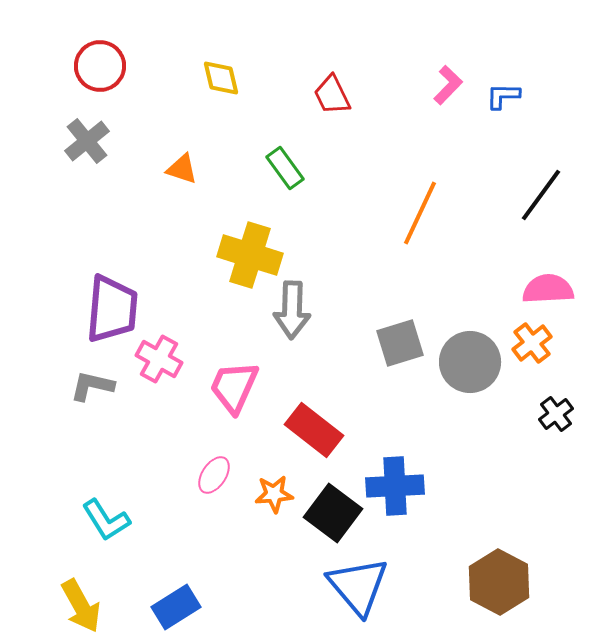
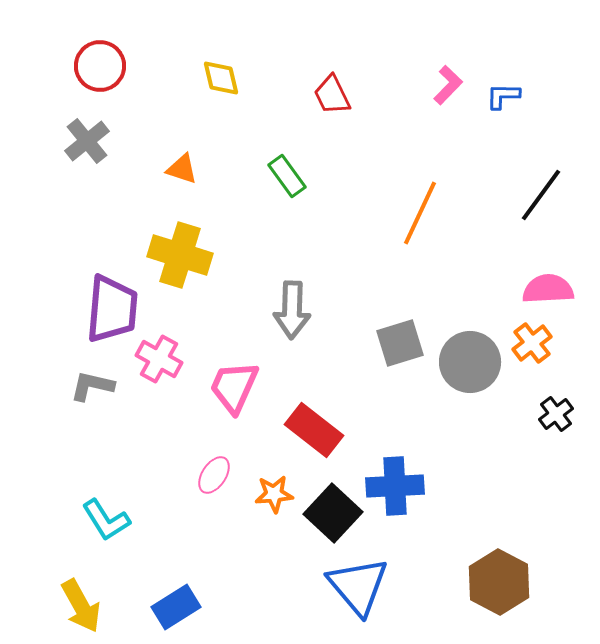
green rectangle: moved 2 px right, 8 px down
yellow cross: moved 70 px left
black square: rotated 6 degrees clockwise
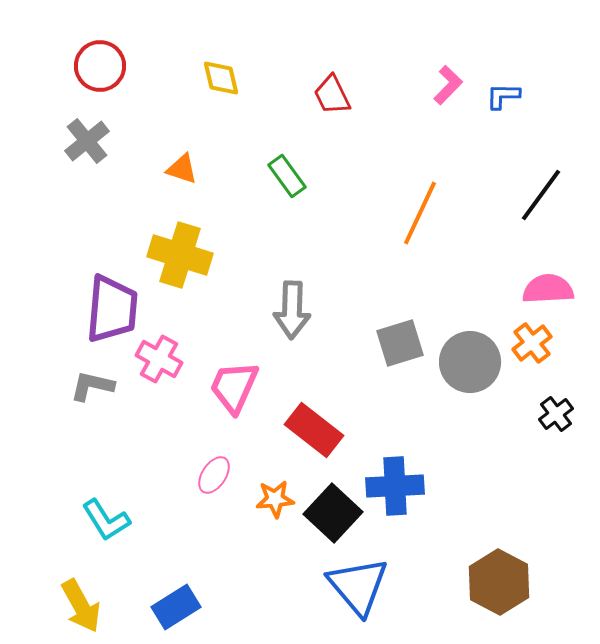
orange star: moved 1 px right, 5 px down
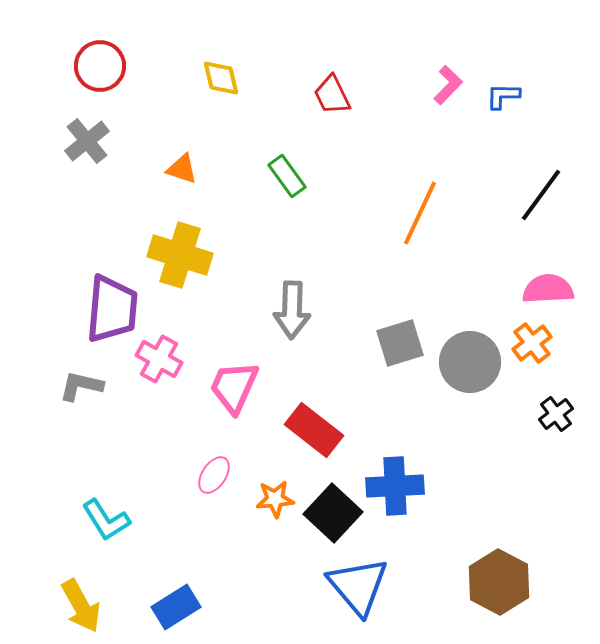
gray L-shape: moved 11 px left
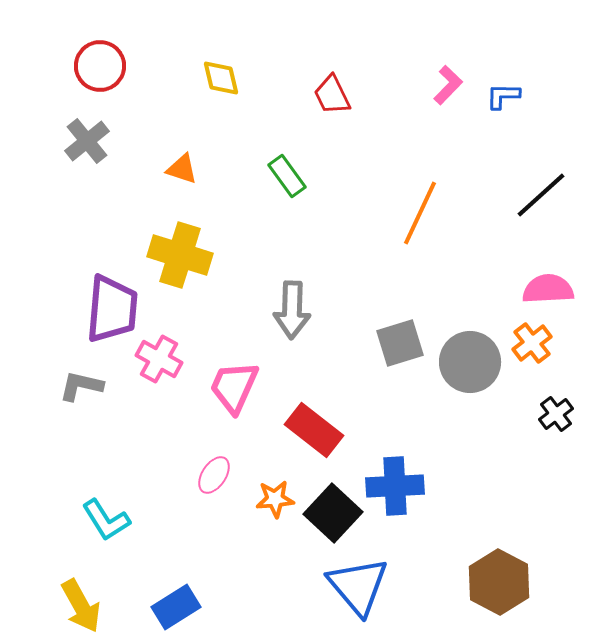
black line: rotated 12 degrees clockwise
